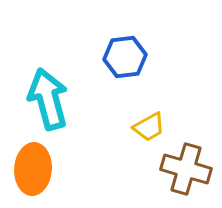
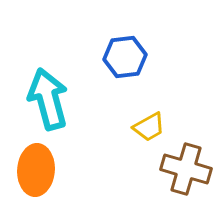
orange ellipse: moved 3 px right, 1 px down
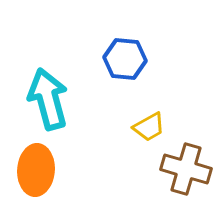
blue hexagon: moved 2 px down; rotated 12 degrees clockwise
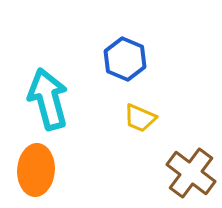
blue hexagon: rotated 18 degrees clockwise
yellow trapezoid: moved 9 px left, 9 px up; rotated 52 degrees clockwise
brown cross: moved 5 px right, 4 px down; rotated 21 degrees clockwise
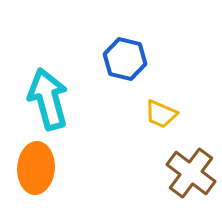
blue hexagon: rotated 9 degrees counterclockwise
yellow trapezoid: moved 21 px right, 4 px up
orange ellipse: moved 2 px up
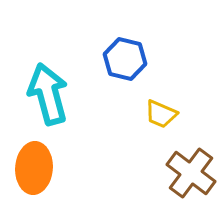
cyan arrow: moved 5 px up
orange ellipse: moved 2 px left
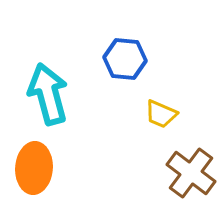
blue hexagon: rotated 9 degrees counterclockwise
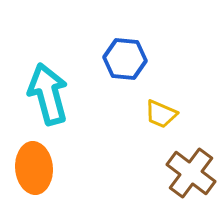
orange ellipse: rotated 9 degrees counterclockwise
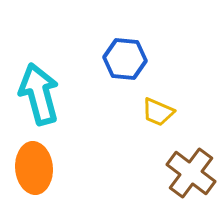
cyan arrow: moved 9 px left
yellow trapezoid: moved 3 px left, 2 px up
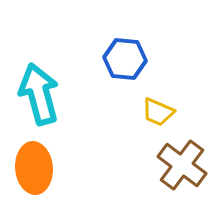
brown cross: moved 9 px left, 8 px up
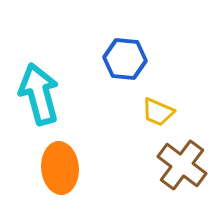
orange ellipse: moved 26 px right
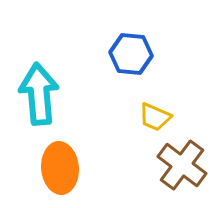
blue hexagon: moved 6 px right, 5 px up
cyan arrow: rotated 10 degrees clockwise
yellow trapezoid: moved 3 px left, 5 px down
